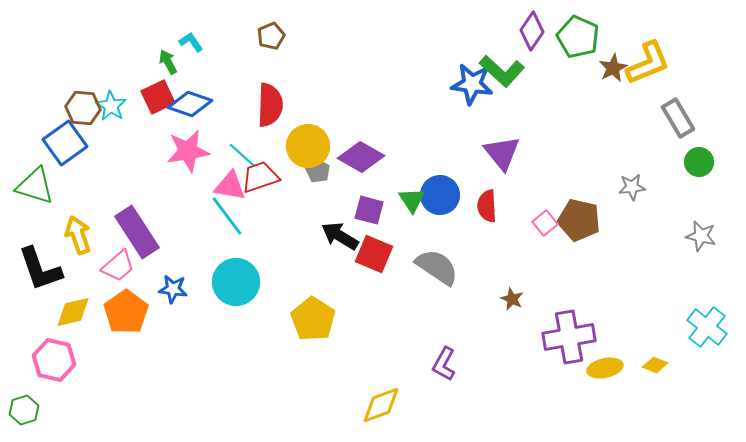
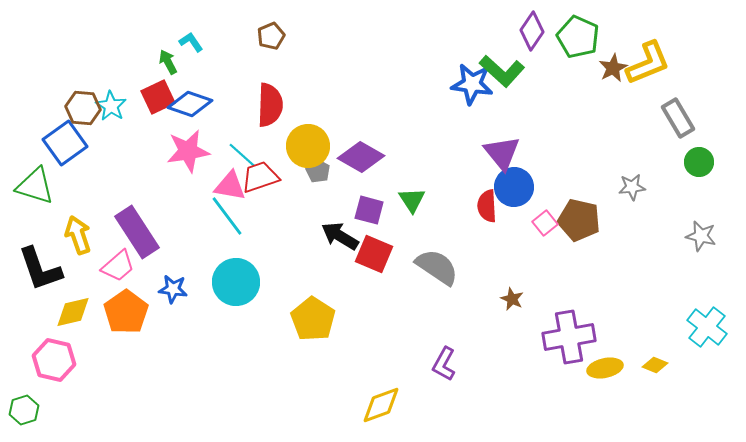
blue circle at (440, 195): moved 74 px right, 8 px up
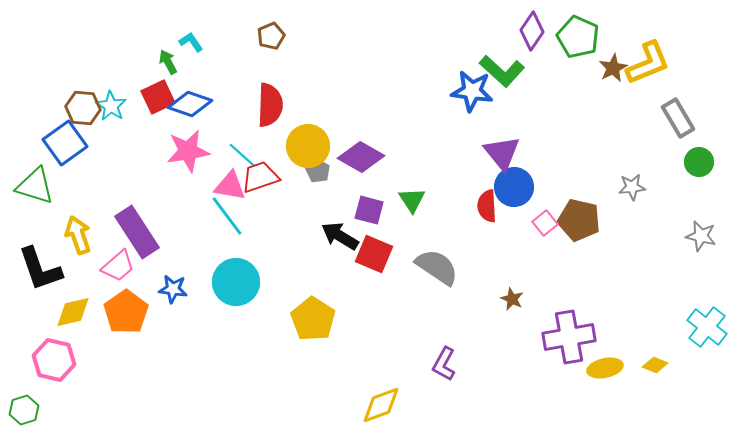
blue star at (472, 84): moved 7 px down
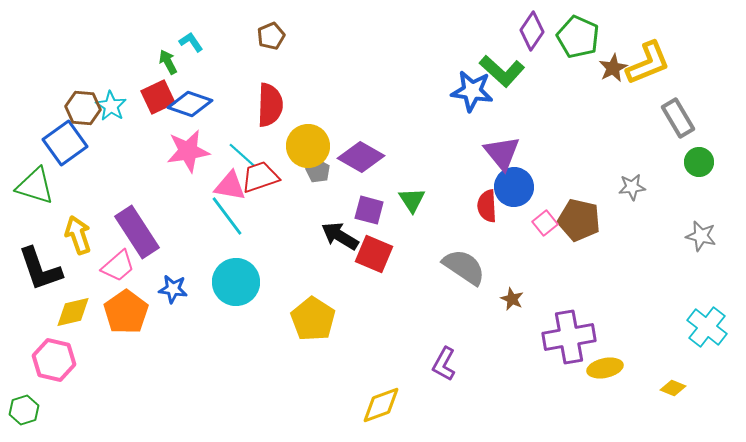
gray semicircle at (437, 267): moved 27 px right
yellow diamond at (655, 365): moved 18 px right, 23 px down
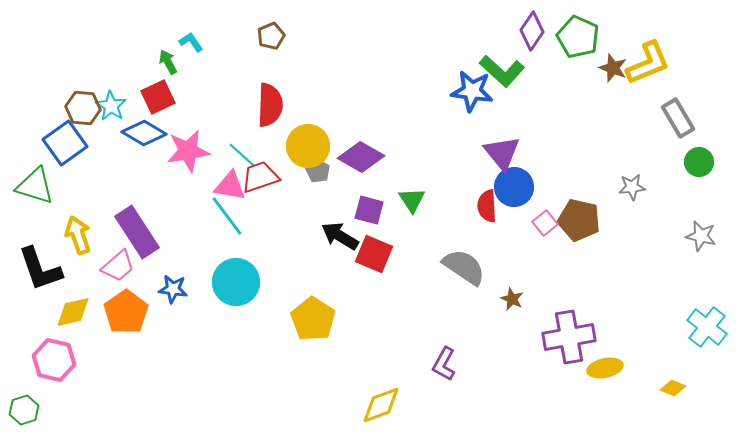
brown star at (613, 68): rotated 24 degrees counterclockwise
blue diamond at (190, 104): moved 46 px left, 29 px down; rotated 12 degrees clockwise
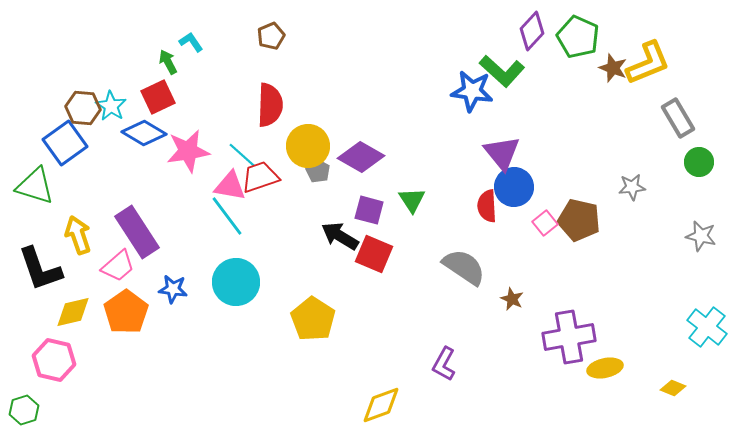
purple diamond at (532, 31): rotated 9 degrees clockwise
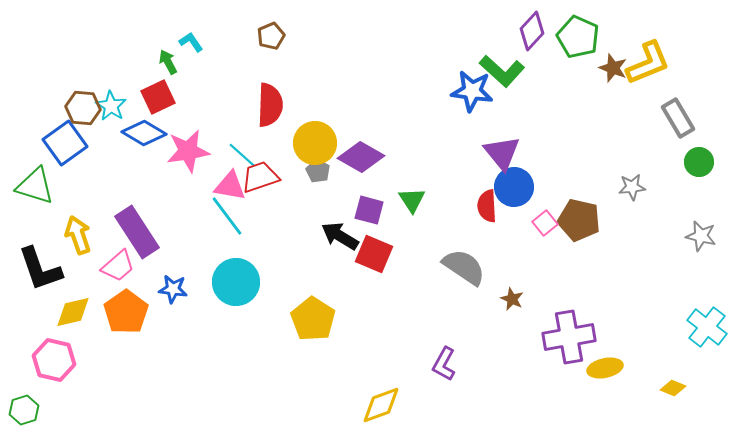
yellow circle at (308, 146): moved 7 px right, 3 px up
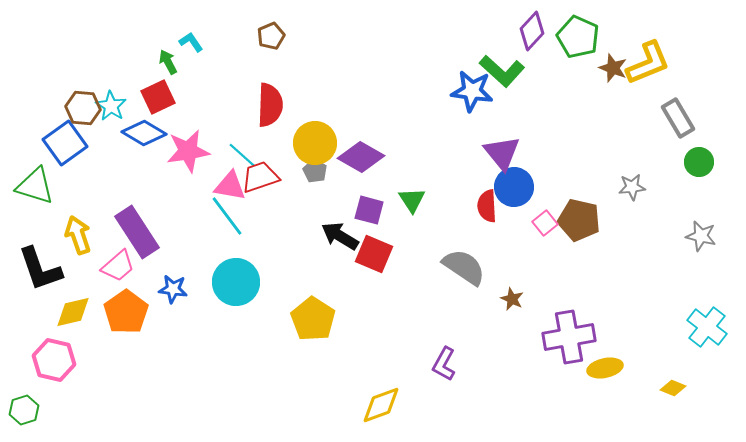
gray pentagon at (318, 171): moved 3 px left
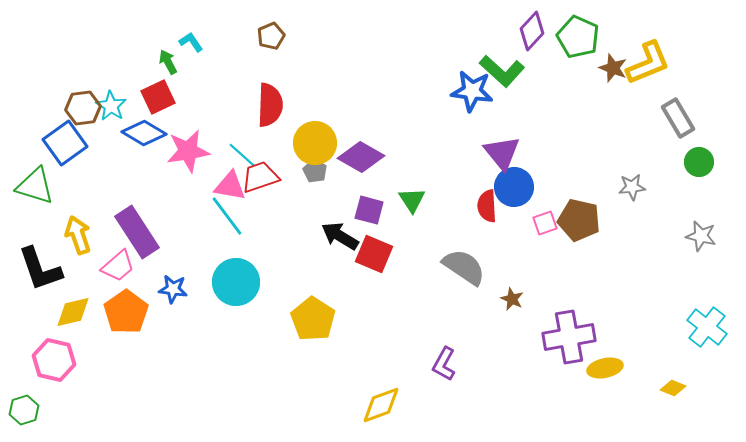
brown hexagon at (83, 108): rotated 12 degrees counterclockwise
pink square at (545, 223): rotated 20 degrees clockwise
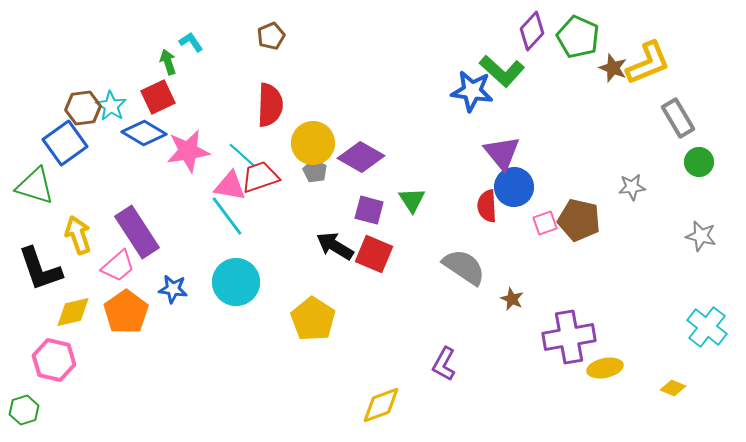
green arrow at (168, 62): rotated 10 degrees clockwise
yellow circle at (315, 143): moved 2 px left
black arrow at (340, 236): moved 5 px left, 10 px down
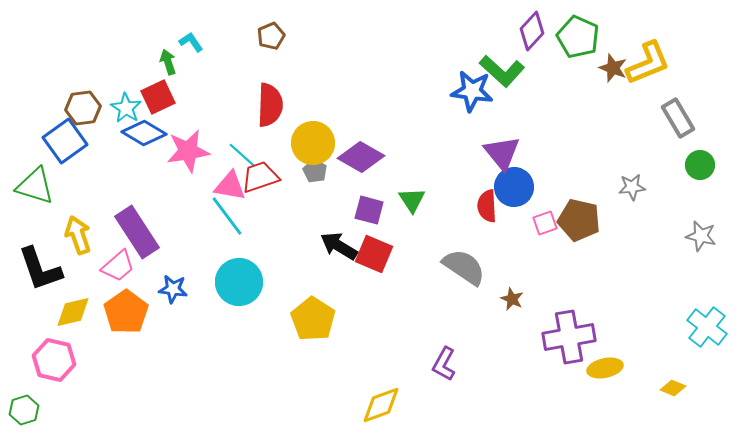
cyan star at (111, 106): moved 15 px right, 2 px down
blue square at (65, 143): moved 2 px up
green circle at (699, 162): moved 1 px right, 3 px down
black arrow at (335, 246): moved 4 px right
cyan circle at (236, 282): moved 3 px right
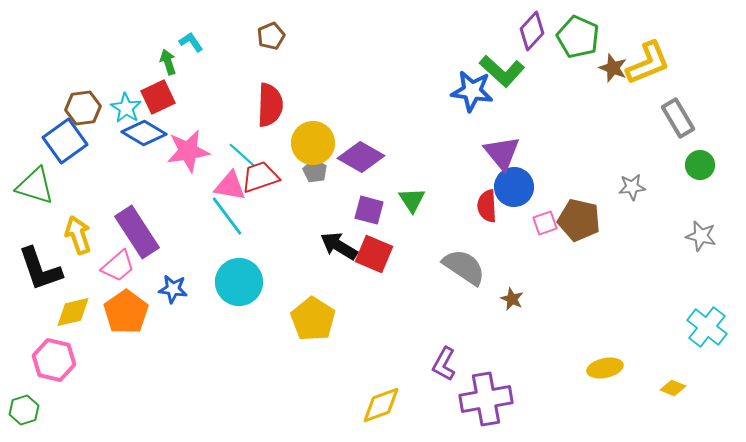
purple cross at (569, 337): moved 83 px left, 62 px down
